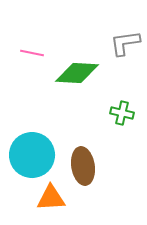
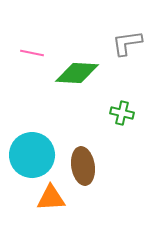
gray L-shape: moved 2 px right
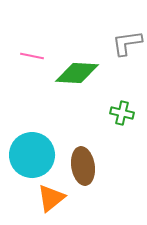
pink line: moved 3 px down
orange triangle: rotated 36 degrees counterclockwise
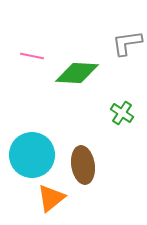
green cross: rotated 20 degrees clockwise
brown ellipse: moved 1 px up
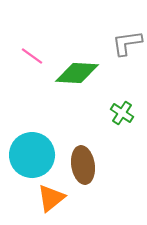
pink line: rotated 25 degrees clockwise
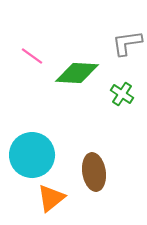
green cross: moved 19 px up
brown ellipse: moved 11 px right, 7 px down
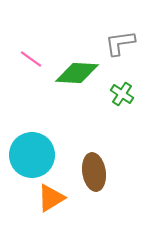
gray L-shape: moved 7 px left
pink line: moved 1 px left, 3 px down
orange triangle: rotated 8 degrees clockwise
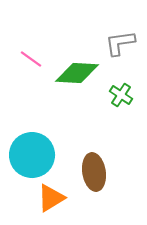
green cross: moved 1 px left, 1 px down
